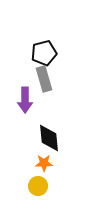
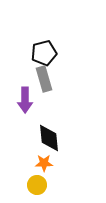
yellow circle: moved 1 px left, 1 px up
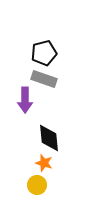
gray rectangle: rotated 55 degrees counterclockwise
orange star: rotated 18 degrees clockwise
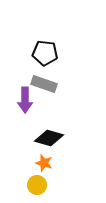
black pentagon: moved 1 px right; rotated 20 degrees clockwise
gray rectangle: moved 5 px down
black diamond: rotated 68 degrees counterclockwise
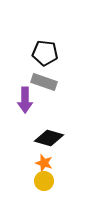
gray rectangle: moved 2 px up
yellow circle: moved 7 px right, 4 px up
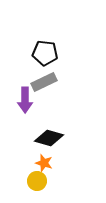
gray rectangle: rotated 45 degrees counterclockwise
yellow circle: moved 7 px left
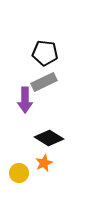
black diamond: rotated 16 degrees clockwise
orange star: rotated 30 degrees clockwise
yellow circle: moved 18 px left, 8 px up
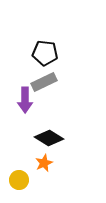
yellow circle: moved 7 px down
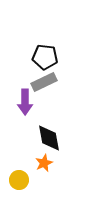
black pentagon: moved 4 px down
purple arrow: moved 2 px down
black diamond: rotated 48 degrees clockwise
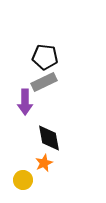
yellow circle: moved 4 px right
